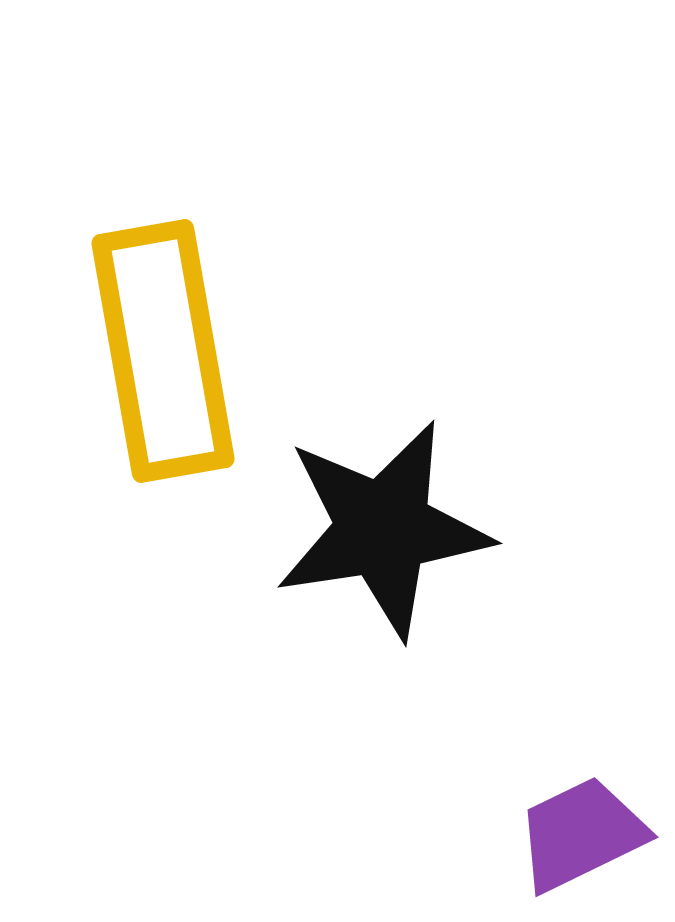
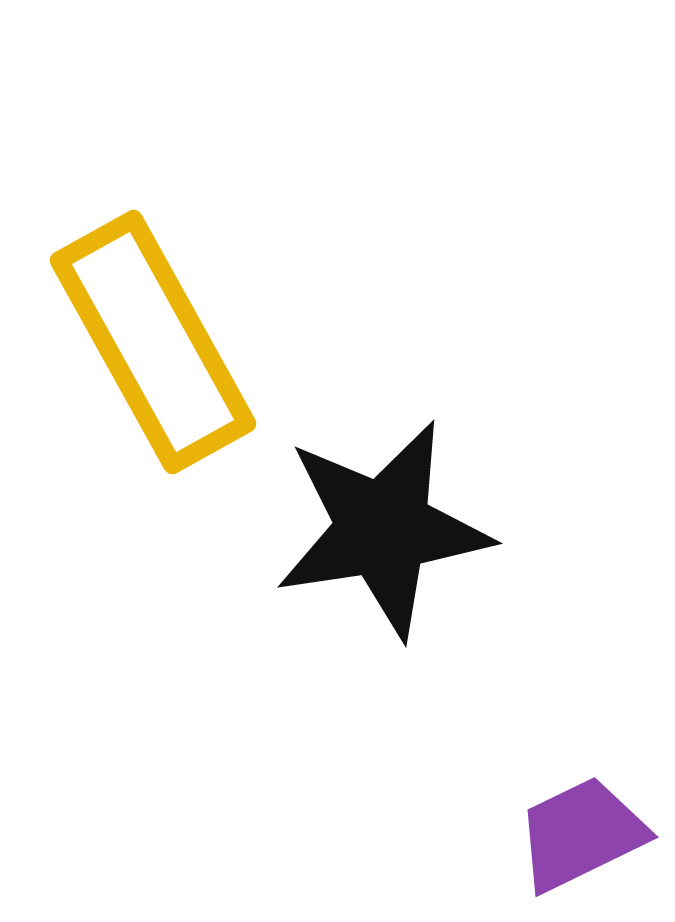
yellow rectangle: moved 10 px left, 9 px up; rotated 19 degrees counterclockwise
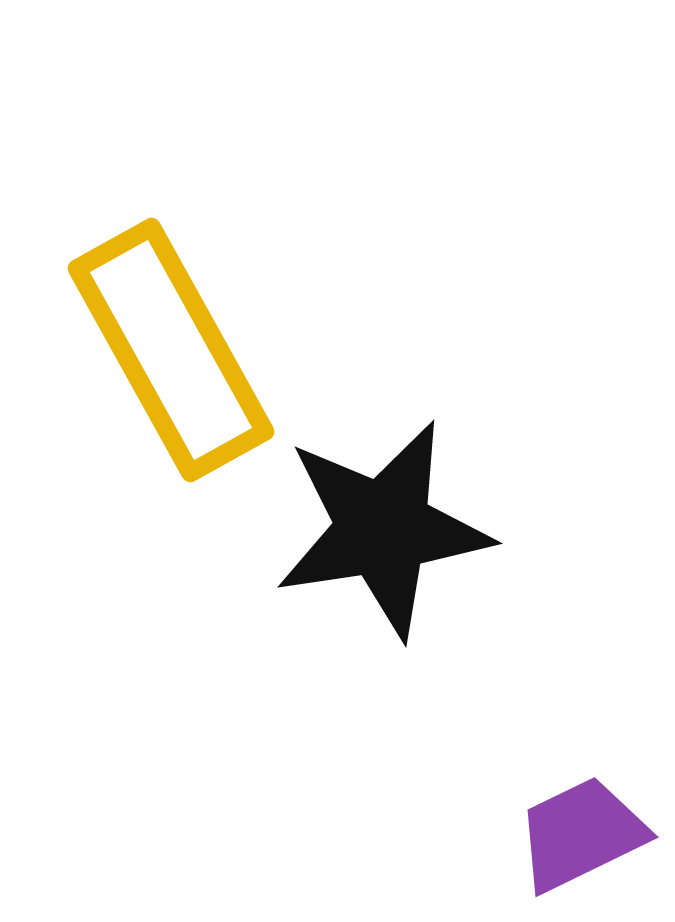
yellow rectangle: moved 18 px right, 8 px down
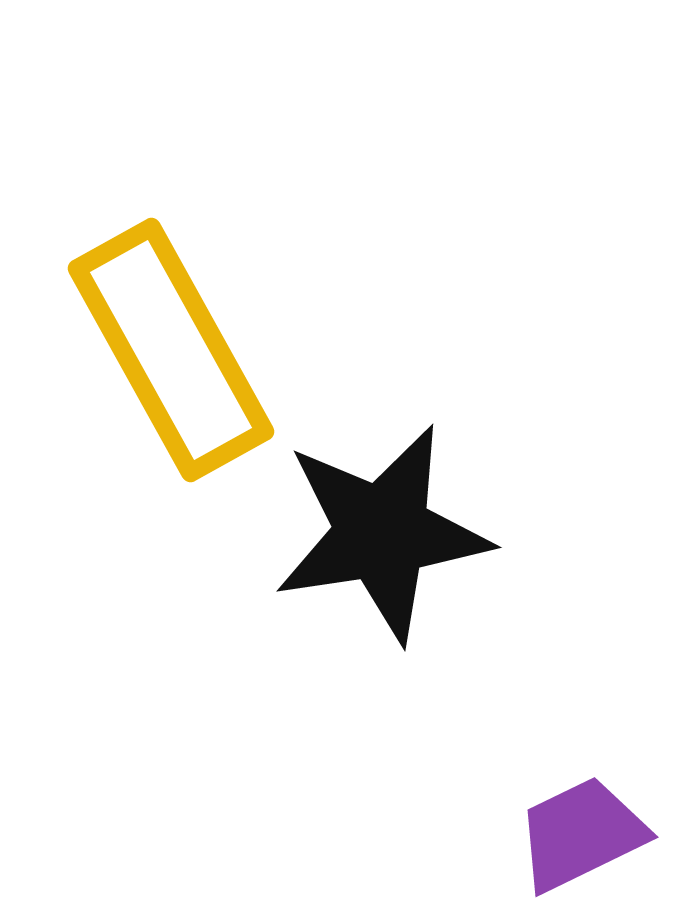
black star: moved 1 px left, 4 px down
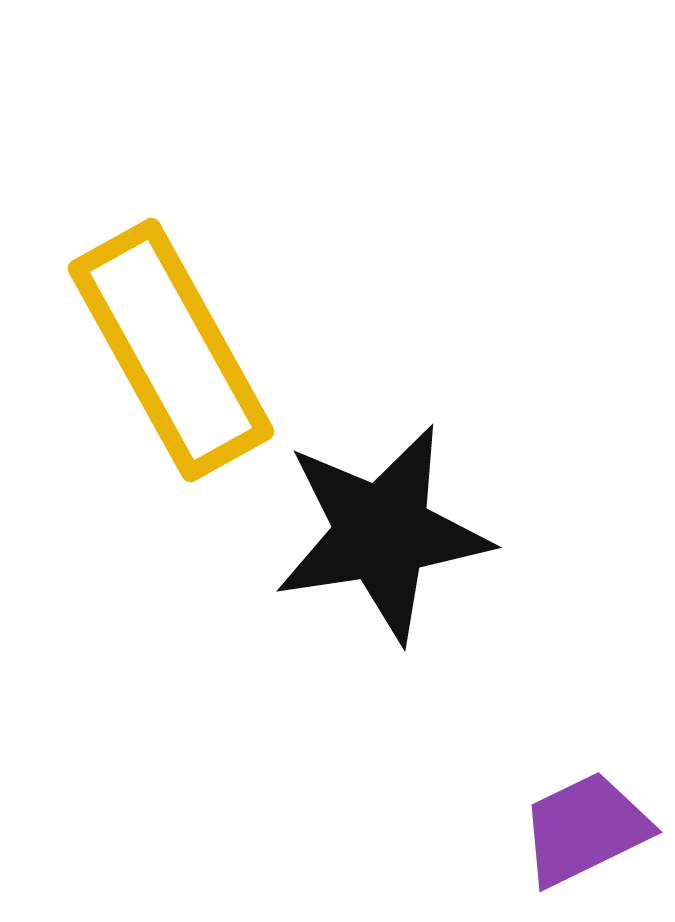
purple trapezoid: moved 4 px right, 5 px up
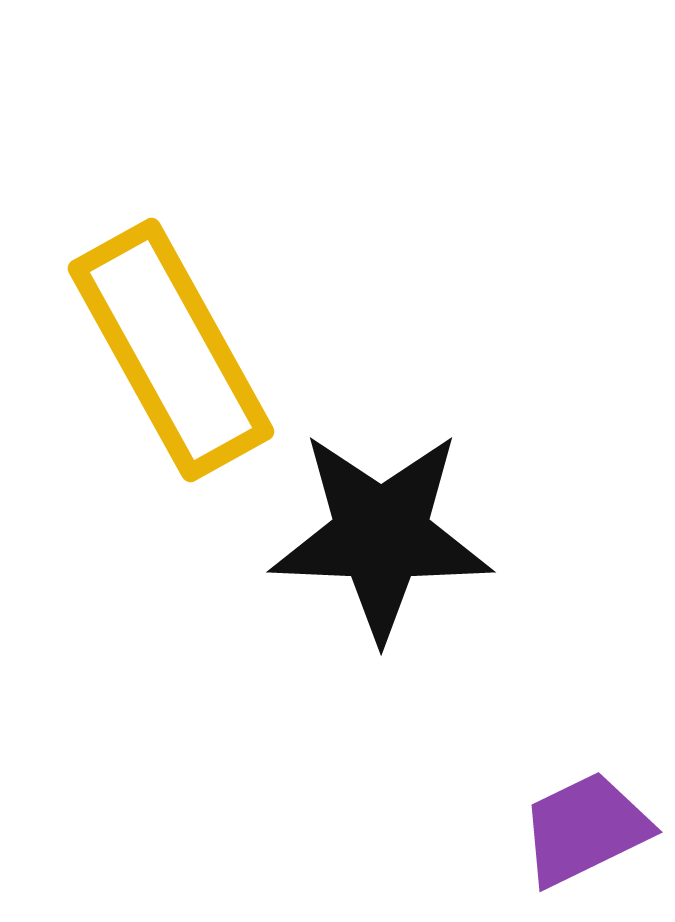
black star: moved 1 px left, 2 px down; rotated 11 degrees clockwise
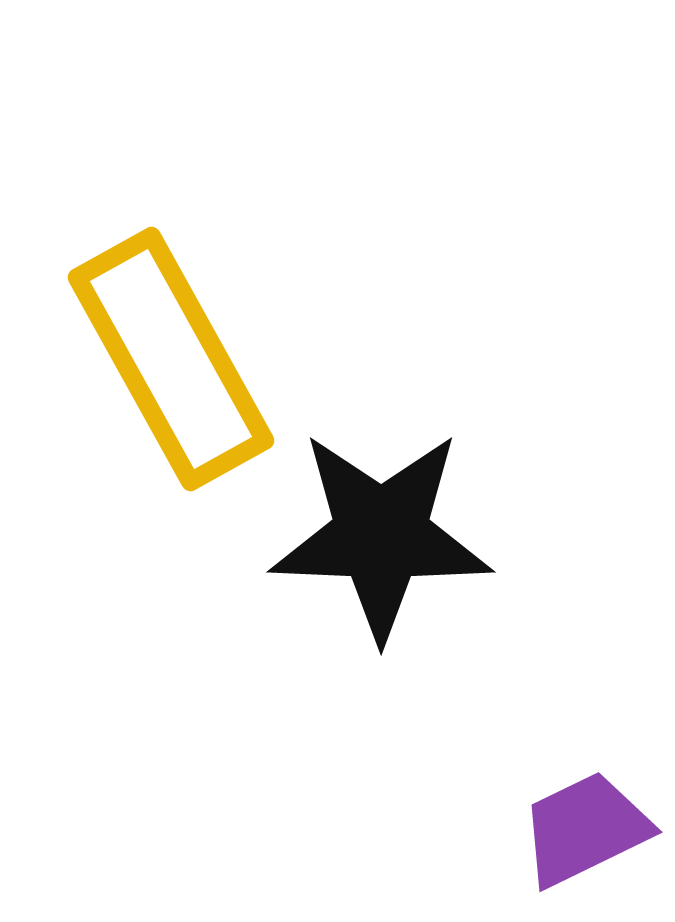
yellow rectangle: moved 9 px down
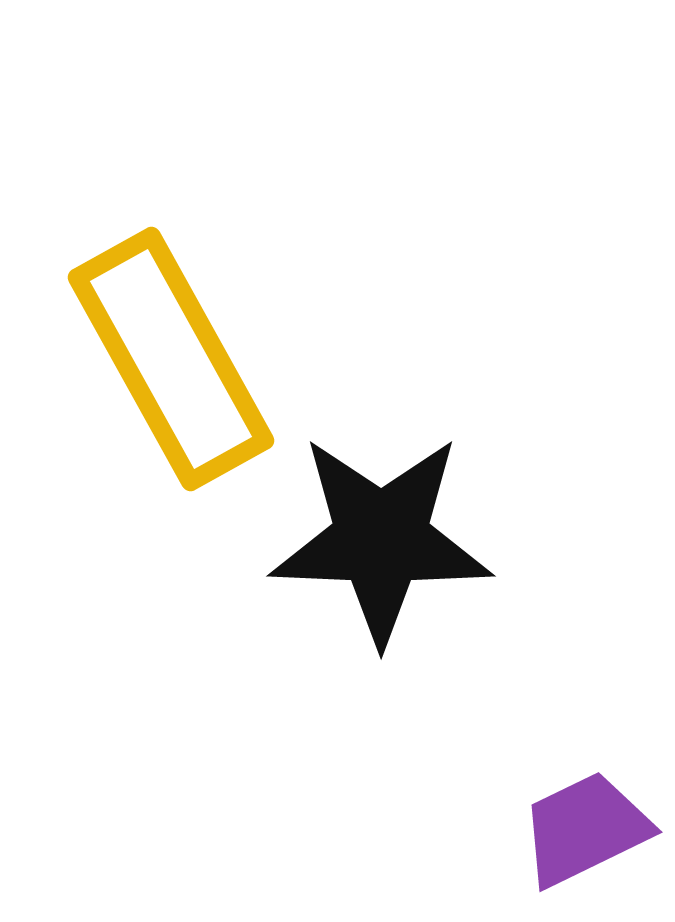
black star: moved 4 px down
